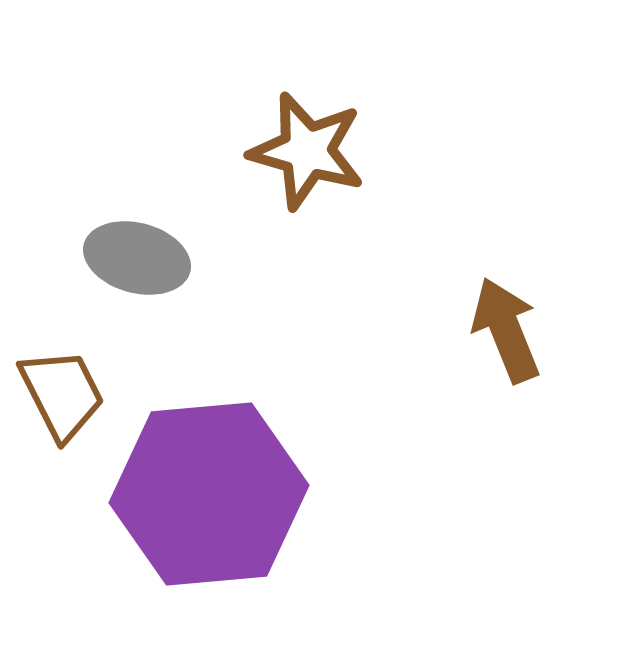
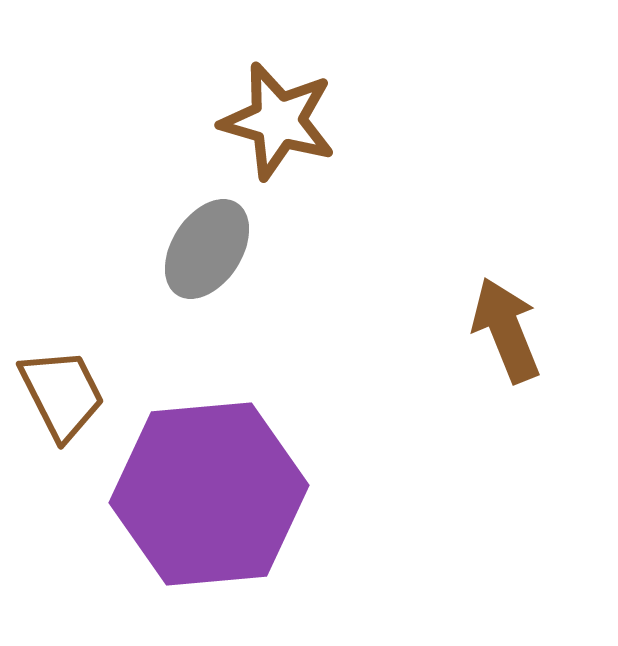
brown star: moved 29 px left, 30 px up
gray ellipse: moved 70 px right, 9 px up; rotated 72 degrees counterclockwise
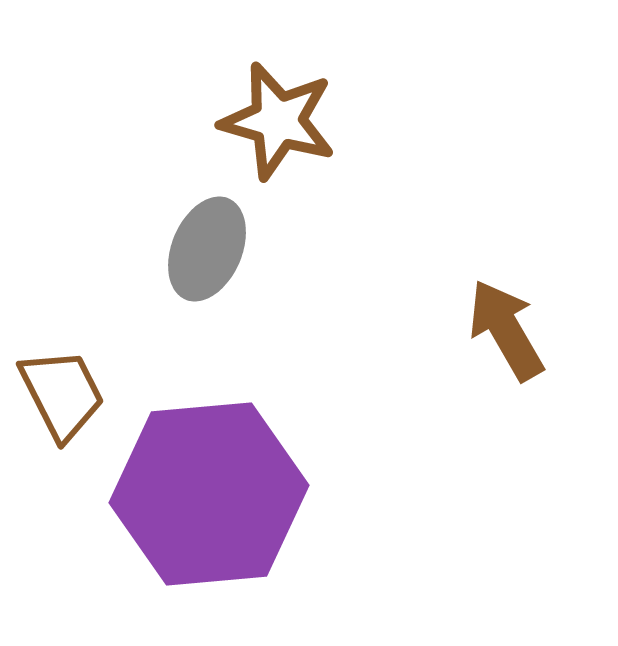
gray ellipse: rotated 10 degrees counterclockwise
brown arrow: rotated 8 degrees counterclockwise
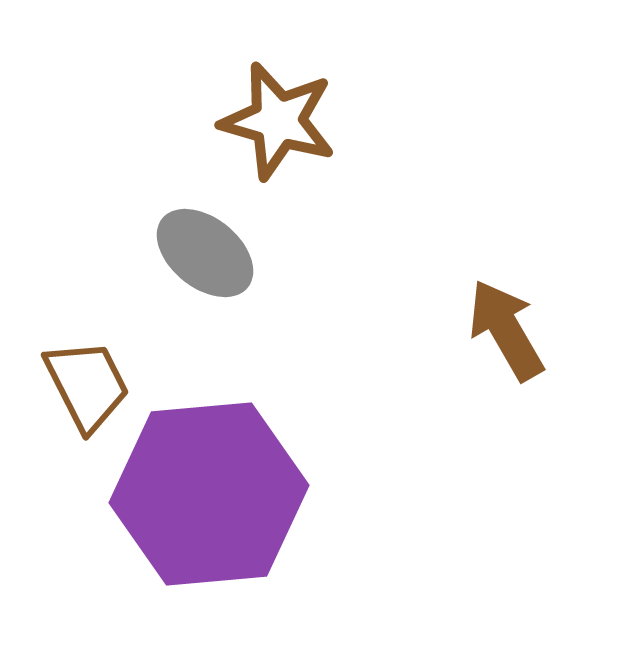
gray ellipse: moved 2 px left, 4 px down; rotated 74 degrees counterclockwise
brown trapezoid: moved 25 px right, 9 px up
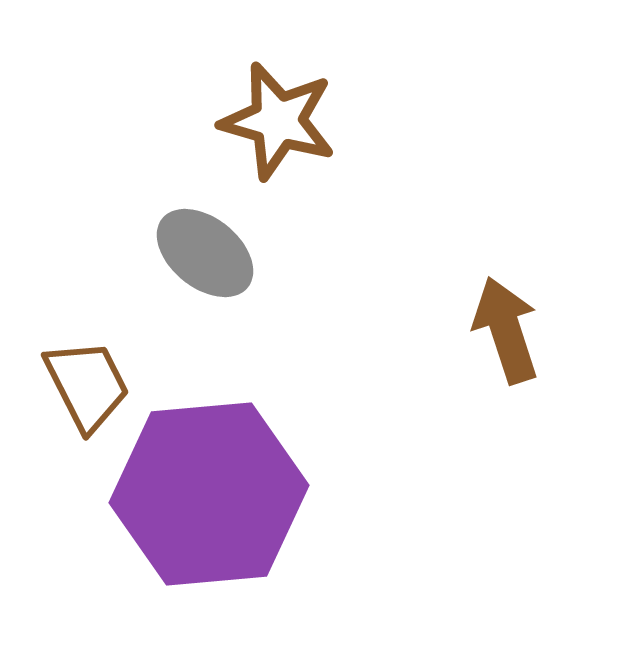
brown arrow: rotated 12 degrees clockwise
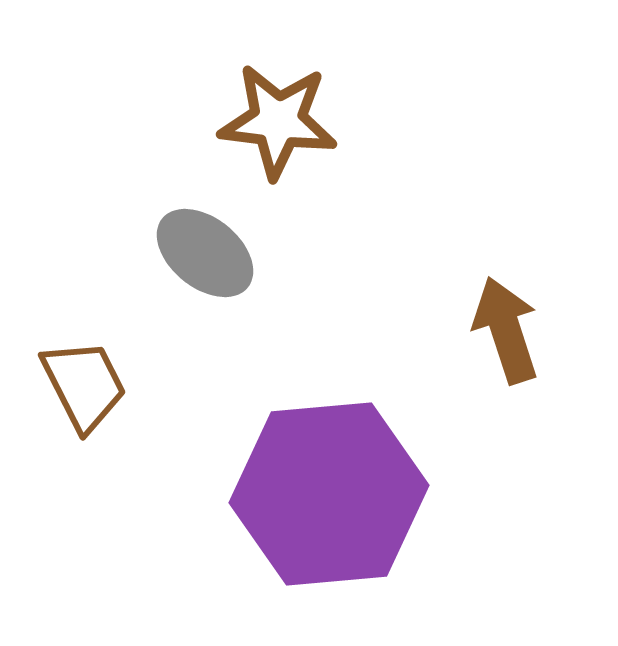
brown star: rotated 9 degrees counterclockwise
brown trapezoid: moved 3 px left
purple hexagon: moved 120 px right
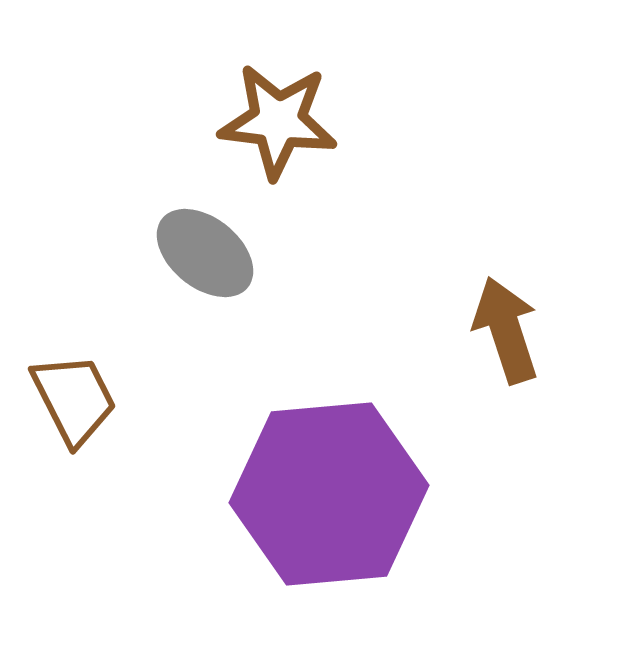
brown trapezoid: moved 10 px left, 14 px down
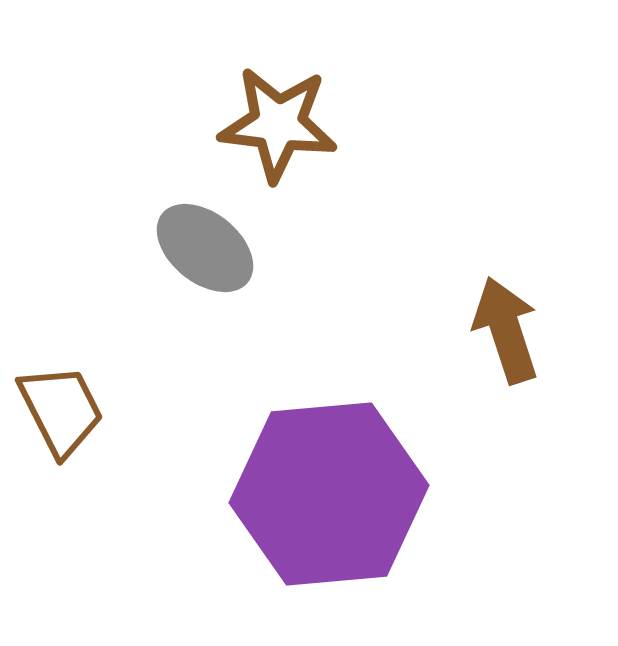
brown star: moved 3 px down
gray ellipse: moved 5 px up
brown trapezoid: moved 13 px left, 11 px down
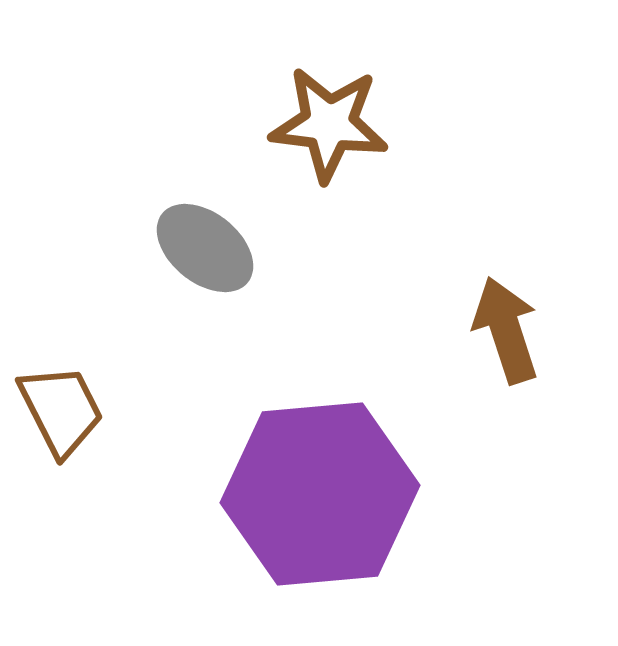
brown star: moved 51 px right
purple hexagon: moved 9 px left
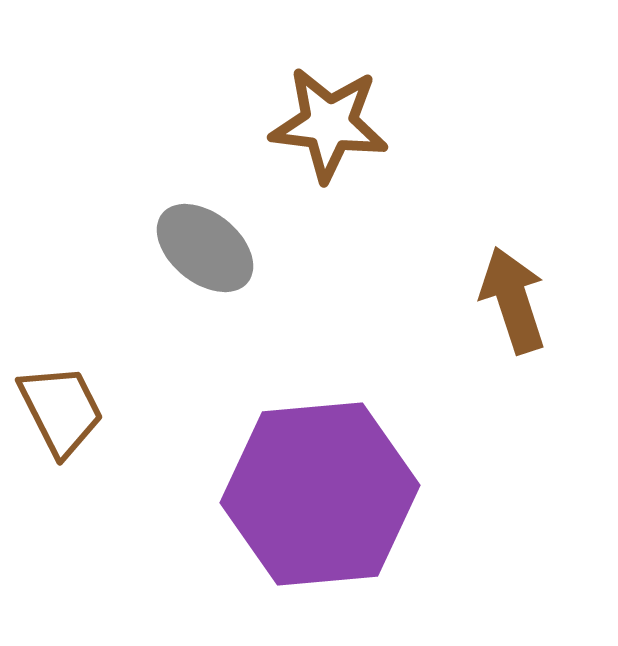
brown arrow: moved 7 px right, 30 px up
